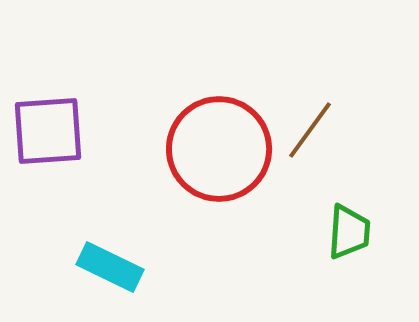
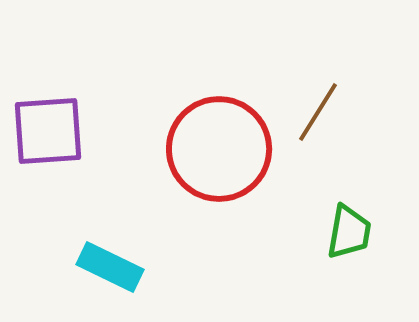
brown line: moved 8 px right, 18 px up; rotated 4 degrees counterclockwise
green trapezoid: rotated 6 degrees clockwise
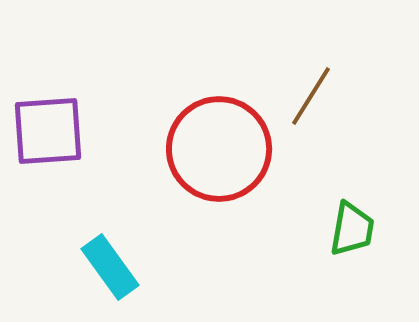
brown line: moved 7 px left, 16 px up
green trapezoid: moved 3 px right, 3 px up
cyan rectangle: rotated 28 degrees clockwise
